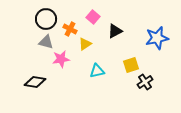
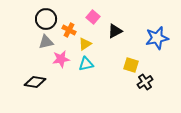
orange cross: moved 1 px left, 1 px down
gray triangle: rotated 28 degrees counterclockwise
yellow square: rotated 35 degrees clockwise
cyan triangle: moved 11 px left, 7 px up
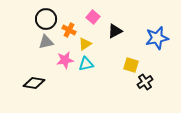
pink star: moved 4 px right, 1 px down
black diamond: moved 1 px left, 1 px down
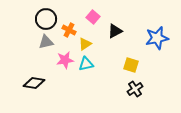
black cross: moved 10 px left, 7 px down
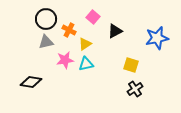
black diamond: moved 3 px left, 1 px up
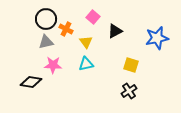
orange cross: moved 3 px left, 1 px up
yellow triangle: moved 1 px right, 2 px up; rotated 32 degrees counterclockwise
pink star: moved 12 px left, 5 px down; rotated 12 degrees clockwise
black cross: moved 6 px left, 2 px down
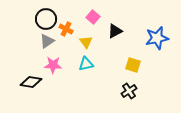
gray triangle: moved 1 px right, 1 px up; rotated 21 degrees counterclockwise
yellow square: moved 2 px right
